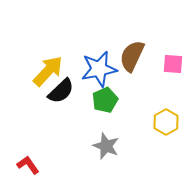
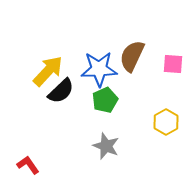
blue star: rotated 9 degrees clockwise
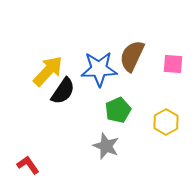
black semicircle: moved 2 px right; rotated 12 degrees counterclockwise
green pentagon: moved 13 px right, 10 px down
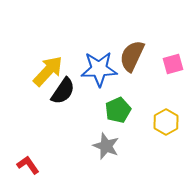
pink square: rotated 20 degrees counterclockwise
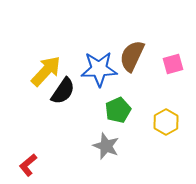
yellow arrow: moved 2 px left
red L-shape: rotated 95 degrees counterclockwise
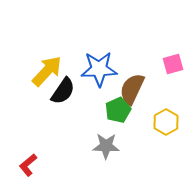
brown semicircle: moved 33 px down
yellow arrow: moved 1 px right
gray star: rotated 20 degrees counterclockwise
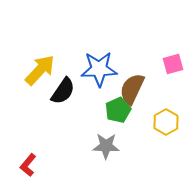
yellow arrow: moved 7 px left, 1 px up
red L-shape: rotated 10 degrees counterclockwise
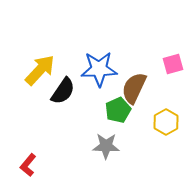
brown semicircle: moved 2 px right, 1 px up
